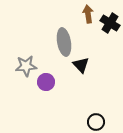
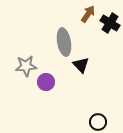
brown arrow: rotated 42 degrees clockwise
black circle: moved 2 px right
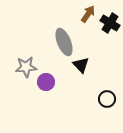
gray ellipse: rotated 12 degrees counterclockwise
gray star: moved 1 px down
black circle: moved 9 px right, 23 px up
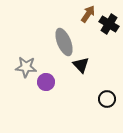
black cross: moved 1 px left, 1 px down
gray star: rotated 10 degrees clockwise
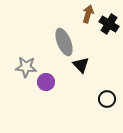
brown arrow: rotated 18 degrees counterclockwise
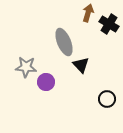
brown arrow: moved 1 px up
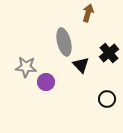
black cross: moved 29 px down; rotated 18 degrees clockwise
gray ellipse: rotated 8 degrees clockwise
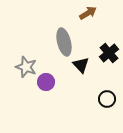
brown arrow: rotated 42 degrees clockwise
gray star: rotated 15 degrees clockwise
